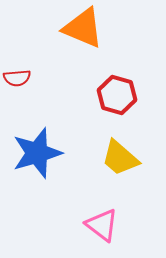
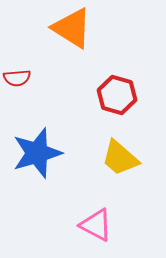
orange triangle: moved 11 px left; rotated 9 degrees clockwise
pink triangle: moved 6 px left; rotated 9 degrees counterclockwise
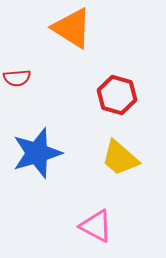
pink triangle: moved 1 px down
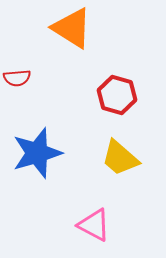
pink triangle: moved 2 px left, 1 px up
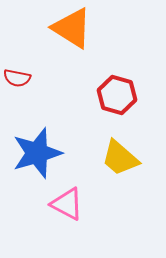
red semicircle: rotated 16 degrees clockwise
pink triangle: moved 27 px left, 21 px up
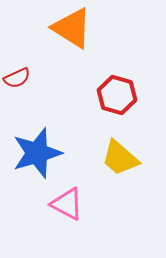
red semicircle: rotated 36 degrees counterclockwise
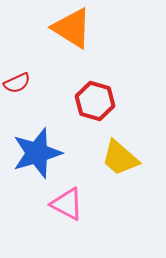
red semicircle: moved 5 px down
red hexagon: moved 22 px left, 6 px down
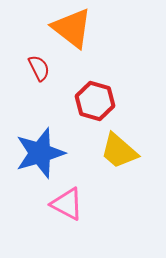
orange triangle: rotated 6 degrees clockwise
red semicircle: moved 22 px right, 15 px up; rotated 92 degrees counterclockwise
blue star: moved 3 px right
yellow trapezoid: moved 1 px left, 7 px up
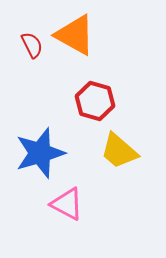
orange triangle: moved 3 px right, 7 px down; rotated 9 degrees counterclockwise
red semicircle: moved 7 px left, 23 px up
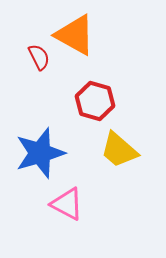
red semicircle: moved 7 px right, 12 px down
yellow trapezoid: moved 1 px up
